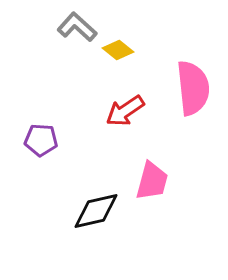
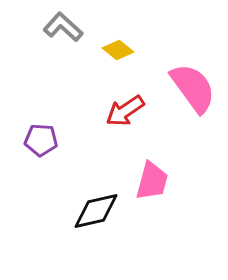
gray L-shape: moved 14 px left
pink semicircle: rotated 30 degrees counterclockwise
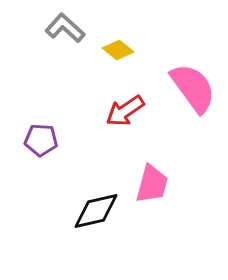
gray L-shape: moved 2 px right, 1 px down
pink trapezoid: moved 3 px down
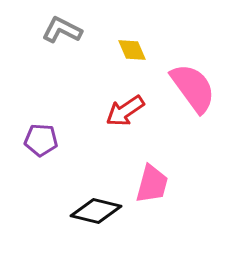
gray L-shape: moved 3 px left, 2 px down; rotated 15 degrees counterclockwise
yellow diamond: moved 14 px right; rotated 28 degrees clockwise
black diamond: rotated 27 degrees clockwise
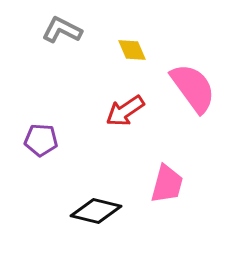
pink trapezoid: moved 15 px right
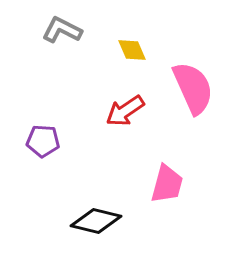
pink semicircle: rotated 12 degrees clockwise
purple pentagon: moved 2 px right, 1 px down
black diamond: moved 10 px down
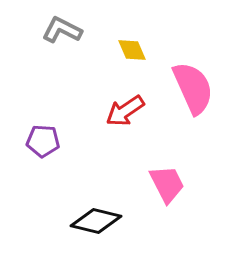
pink trapezoid: rotated 42 degrees counterclockwise
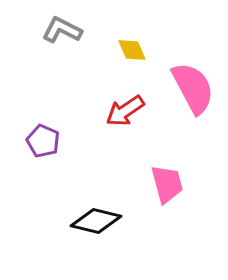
pink semicircle: rotated 4 degrees counterclockwise
purple pentagon: rotated 20 degrees clockwise
pink trapezoid: rotated 12 degrees clockwise
